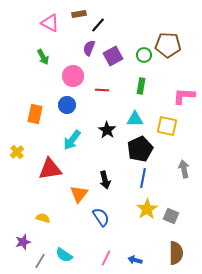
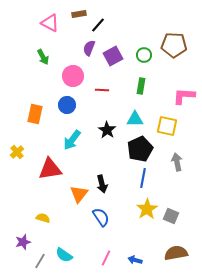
brown pentagon: moved 6 px right
gray arrow: moved 7 px left, 7 px up
black arrow: moved 3 px left, 4 px down
brown semicircle: rotated 100 degrees counterclockwise
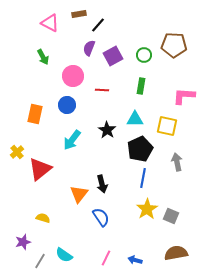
red triangle: moved 10 px left; rotated 30 degrees counterclockwise
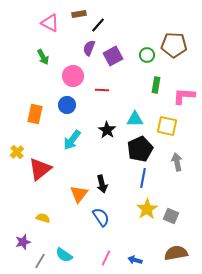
green circle: moved 3 px right
green rectangle: moved 15 px right, 1 px up
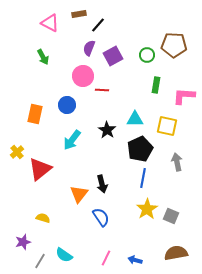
pink circle: moved 10 px right
